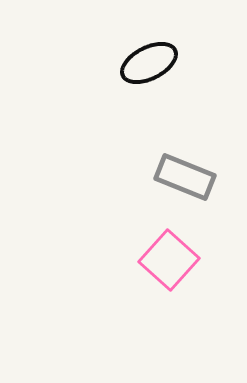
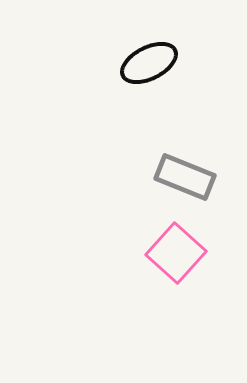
pink square: moved 7 px right, 7 px up
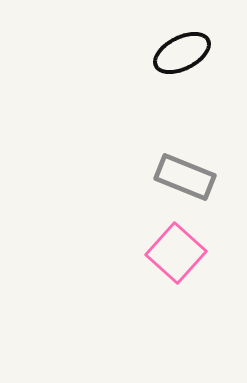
black ellipse: moved 33 px right, 10 px up
